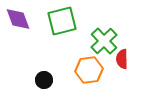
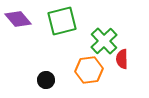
purple diamond: rotated 20 degrees counterclockwise
black circle: moved 2 px right
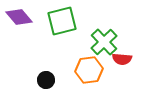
purple diamond: moved 1 px right, 2 px up
green cross: moved 1 px down
red semicircle: rotated 84 degrees counterclockwise
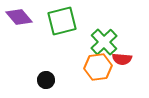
orange hexagon: moved 9 px right, 3 px up
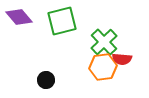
orange hexagon: moved 5 px right
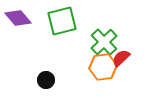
purple diamond: moved 1 px left, 1 px down
red semicircle: moved 1 px left, 1 px up; rotated 132 degrees clockwise
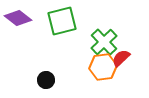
purple diamond: rotated 12 degrees counterclockwise
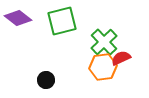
red semicircle: rotated 18 degrees clockwise
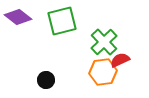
purple diamond: moved 1 px up
red semicircle: moved 1 px left, 2 px down
orange hexagon: moved 5 px down
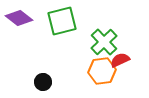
purple diamond: moved 1 px right, 1 px down
orange hexagon: moved 1 px left, 1 px up
black circle: moved 3 px left, 2 px down
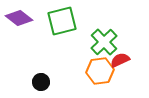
orange hexagon: moved 2 px left
black circle: moved 2 px left
